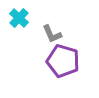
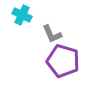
cyan cross: moved 3 px right, 3 px up; rotated 18 degrees counterclockwise
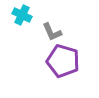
gray L-shape: moved 2 px up
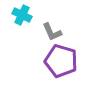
purple pentagon: moved 2 px left
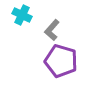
gray L-shape: moved 2 px up; rotated 65 degrees clockwise
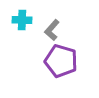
cyan cross: moved 5 px down; rotated 24 degrees counterclockwise
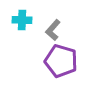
gray L-shape: moved 1 px right
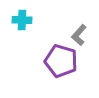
gray L-shape: moved 26 px right, 5 px down
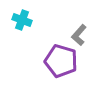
cyan cross: rotated 18 degrees clockwise
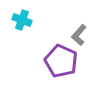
purple pentagon: rotated 8 degrees clockwise
